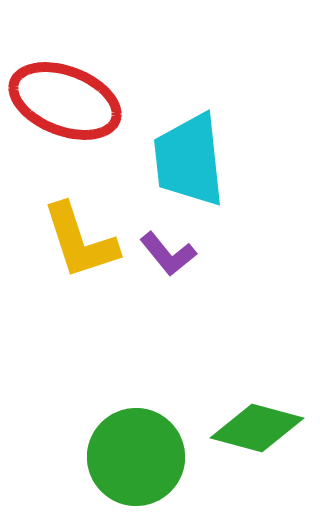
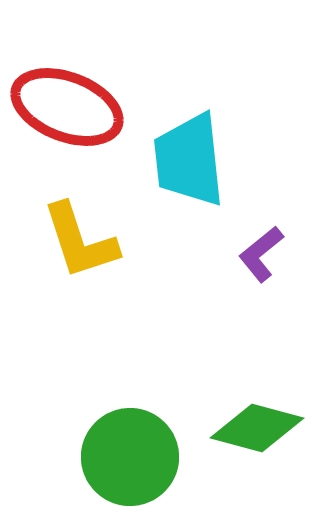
red ellipse: moved 2 px right, 6 px down
purple L-shape: moved 93 px right; rotated 90 degrees clockwise
green circle: moved 6 px left
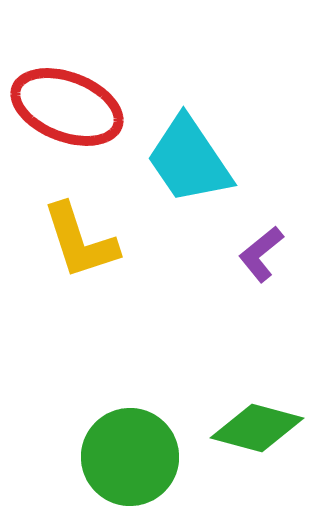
cyan trapezoid: rotated 28 degrees counterclockwise
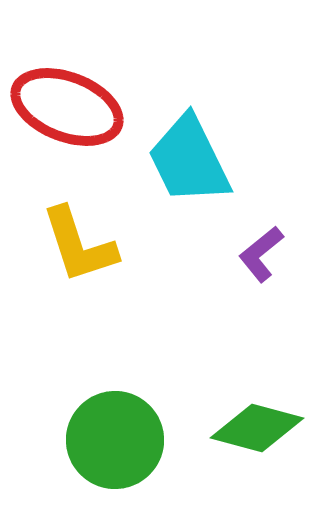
cyan trapezoid: rotated 8 degrees clockwise
yellow L-shape: moved 1 px left, 4 px down
green circle: moved 15 px left, 17 px up
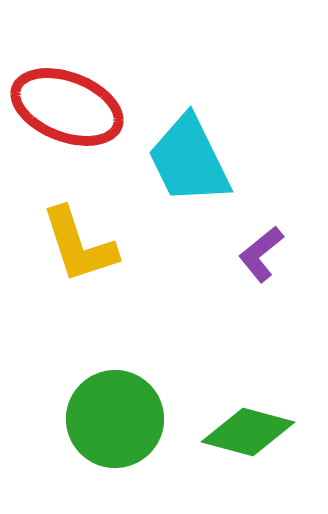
green diamond: moved 9 px left, 4 px down
green circle: moved 21 px up
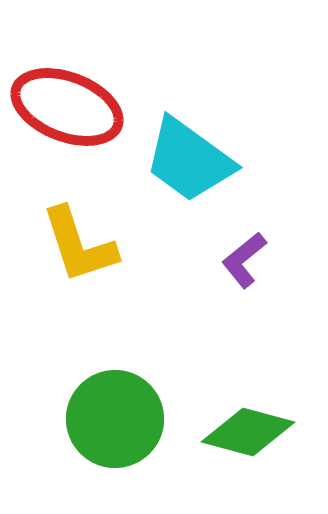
cyan trapezoid: rotated 28 degrees counterclockwise
purple L-shape: moved 17 px left, 6 px down
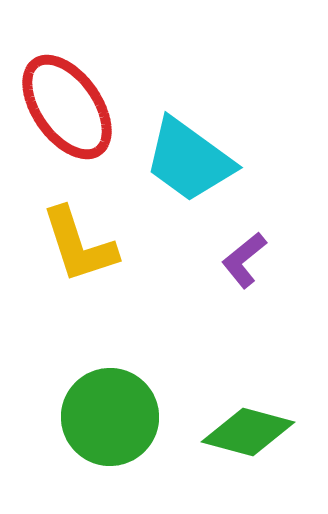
red ellipse: rotated 34 degrees clockwise
green circle: moved 5 px left, 2 px up
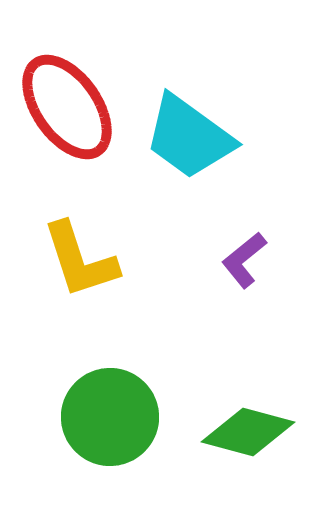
cyan trapezoid: moved 23 px up
yellow L-shape: moved 1 px right, 15 px down
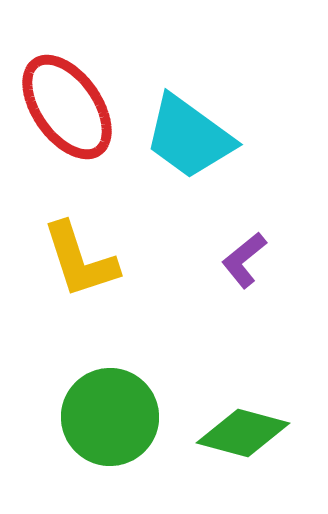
green diamond: moved 5 px left, 1 px down
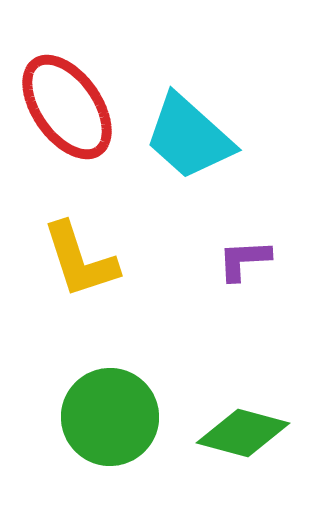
cyan trapezoid: rotated 6 degrees clockwise
purple L-shape: rotated 36 degrees clockwise
